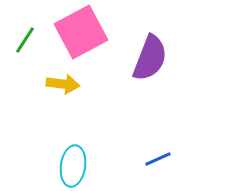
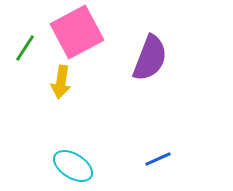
pink square: moved 4 px left
green line: moved 8 px down
yellow arrow: moved 2 px left, 2 px up; rotated 92 degrees clockwise
cyan ellipse: rotated 66 degrees counterclockwise
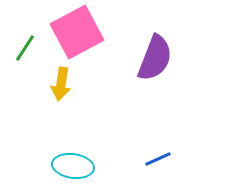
purple semicircle: moved 5 px right
yellow arrow: moved 2 px down
cyan ellipse: rotated 24 degrees counterclockwise
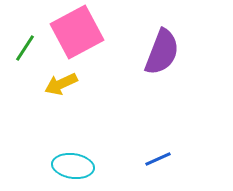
purple semicircle: moved 7 px right, 6 px up
yellow arrow: rotated 56 degrees clockwise
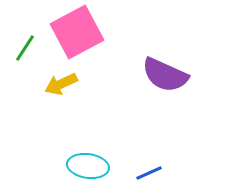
purple semicircle: moved 3 px right, 23 px down; rotated 93 degrees clockwise
blue line: moved 9 px left, 14 px down
cyan ellipse: moved 15 px right
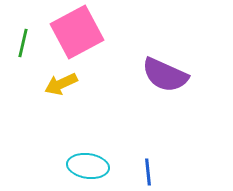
green line: moved 2 px left, 5 px up; rotated 20 degrees counterclockwise
blue line: moved 1 px left, 1 px up; rotated 72 degrees counterclockwise
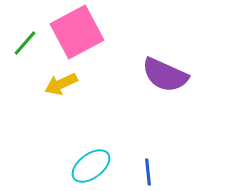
green line: moved 2 px right; rotated 28 degrees clockwise
cyan ellipse: moved 3 px right; rotated 45 degrees counterclockwise
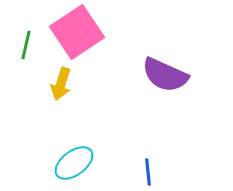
pink square: rotated 6 degrees counterclockwise
green line: moved 1 px right, 2 px down; rotated 28 degrees counterclockwise
yellow arrow: rotated 48 degrees counterclockwise
cyan ellipse: moved 17 px left, 3 px up
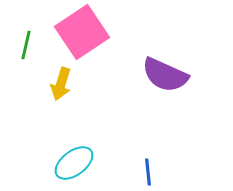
pink square: moved 5 px right
